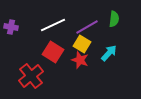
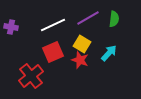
purple line: moved 1 px right, 9 px up
red square: rotated 35 degrees clockwise
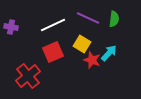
purple line: rotated 55 degrees clockwise
red star: moved 12 px right
red cross: moved 3 px left
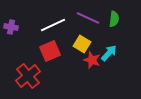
red square: moved 3 px left, 1 px up
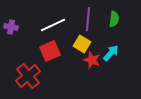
purple line: moved 1 px down; rotated 70 degrees clockwise
cyan arrow: moved 2 px right
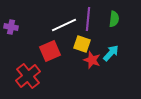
white line: moved 11 px right
yellow square: rotated 12 degrees counterclockwise
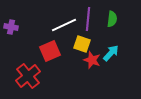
green semicircle: moved 2 px left
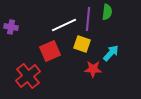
green semicircle: moved 5 px left, 7 px up
red star: moved 1 px right, 9 px down; rotated 18 degrees counterclockwise
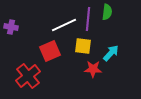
yellow square: moved 1 px right, 2 px down; rotated 12 degrees counterclockwise
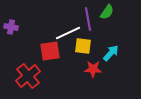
green semicircle: rotated 28 degrees clockwise
purple line: rotated 15 degrees counterclockwise
white line: moved 4 px right, 8 px down
red square: rotated 15 degrees clockwise
